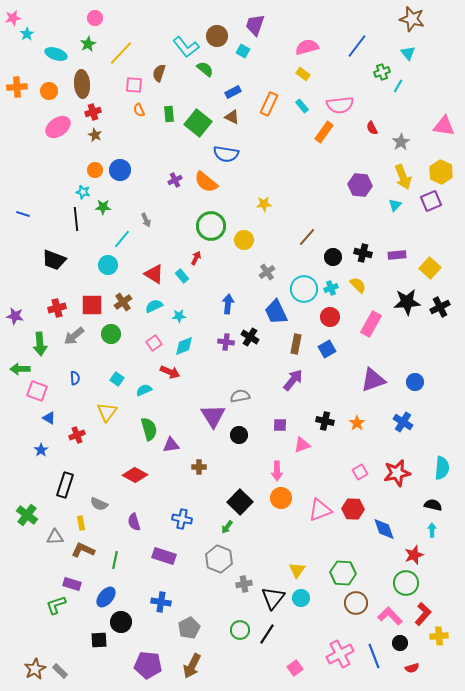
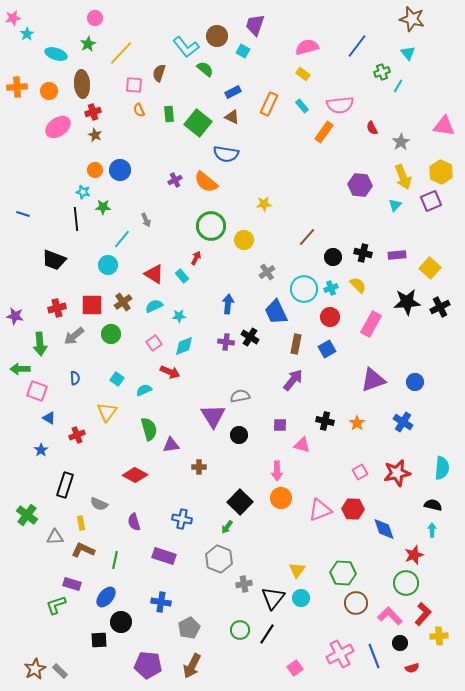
pink triangle at (302, 445): rotated 36 degrees clockwise
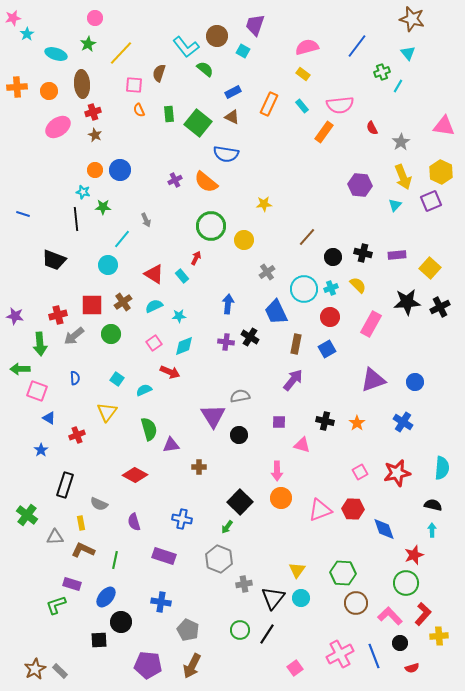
red cross at (57, 308): moved 1 px right, 7 px down
purple square at (280, 425): moved 1 px left, 3 px up
gray pentagon at (189, 628): moved 1 px left, 2 px down; rotated 20 degrees counterclockwise
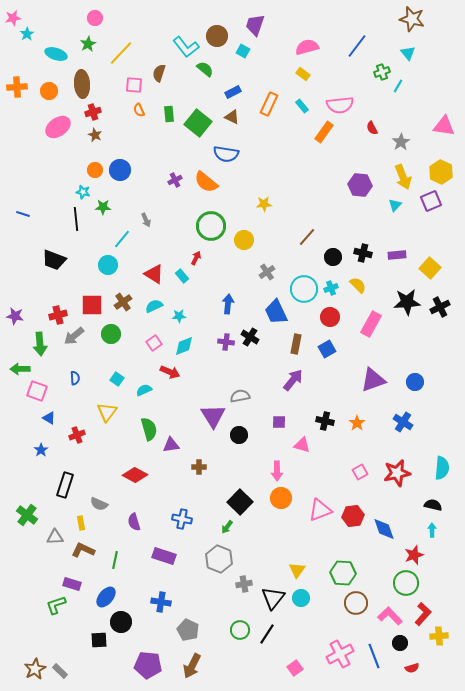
red hexagon at (353, 509): moved 7 px down; rotated 10 degrees counterclockwise
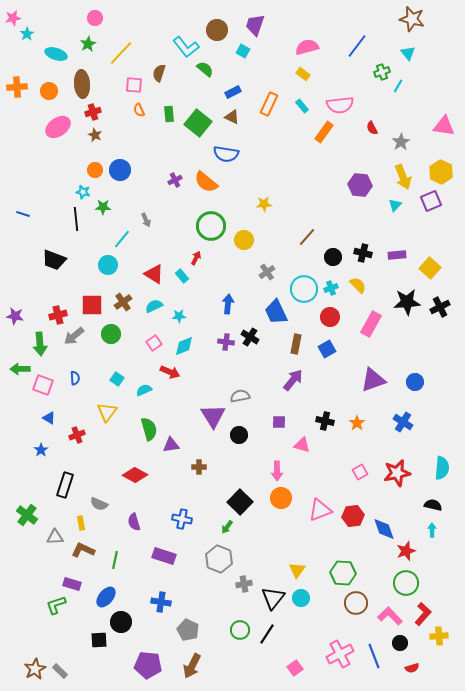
brown circle at (217, 36): moved 6 px up
pink square at (37, 391): moved 6 px right, 6 px up
red star at (414, 555): moved 8 px left, 4 px up
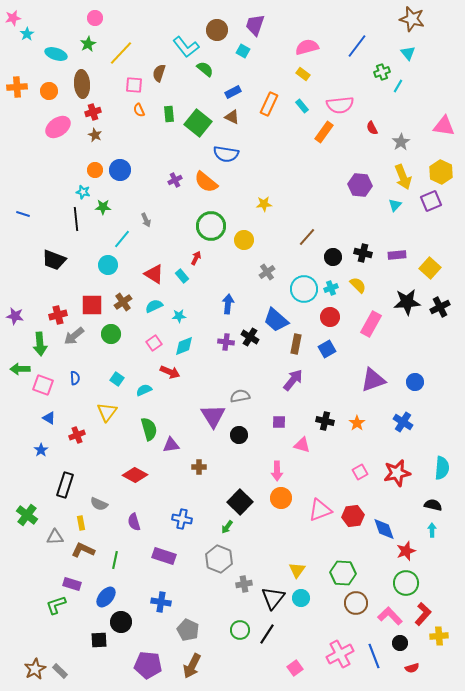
blue trapezoid at (276, 312): moved 8 px down; rotated 24 degrees counterclockwise
